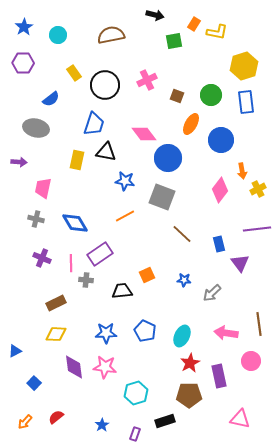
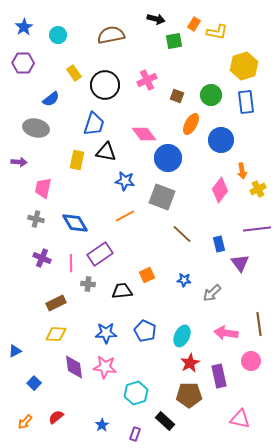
black arrow at (155, 15): moved 1 px right, 4 px down
gray cross at (86, 280): moved 2 px right, 4 px down
black rectangle at (165, 421): rotated 60 degrees clockwise
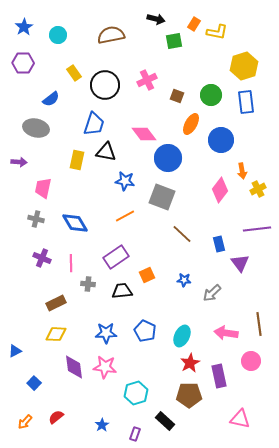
purple rectangle at (100, 254): moved 16 px right, 3 px down
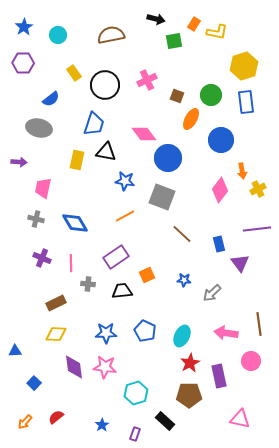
orange ellipse at (191, 124): moved 5 px up
gray ellipse at (36, 128): moved 3 px right
blue triangle at (15, 351): rotated 24 degrees clockwise
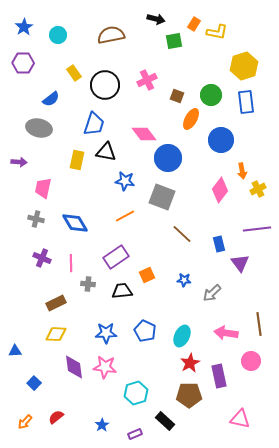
purple rectangle at (135, 434): rotated 48 degrees clockwise
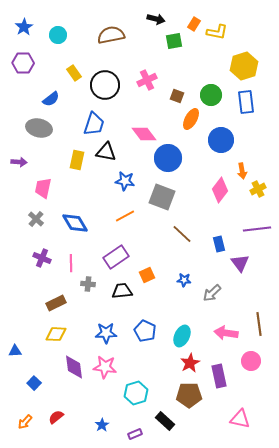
gray cross at (36, 219): rotated 28 degrees clockwise
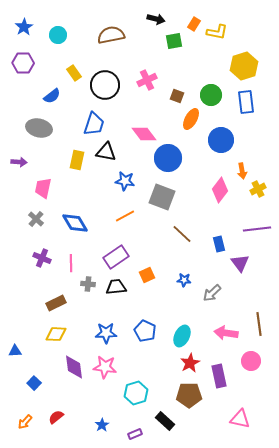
blue semicircle at (51, 99): moved 1 px right, 3 px up
black trapezoid at (122, 291): moved 6 px left, 4 px up
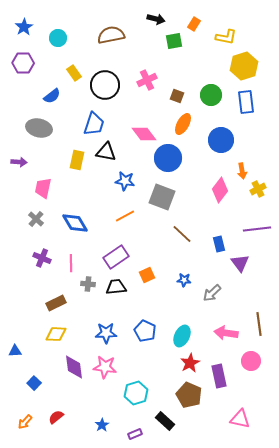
yellow L-shape at (217, 32): moved 9 px right, 5 px down
cyan circle at (58, 35): moved 3 px down
orange ellipse at (191, 119): moved 8 px left, 5 px down
brown pentagon at (189, 395): rotated 25 degrees clockwise
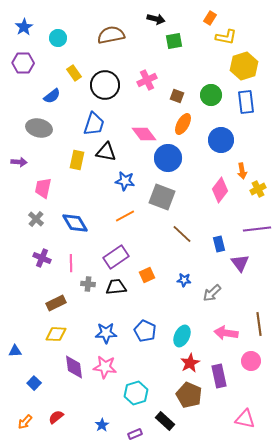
orange rectangle at (194, 24): moved 16 px right, 6 px up
pink triangle at (240, 419): moved 5 px right
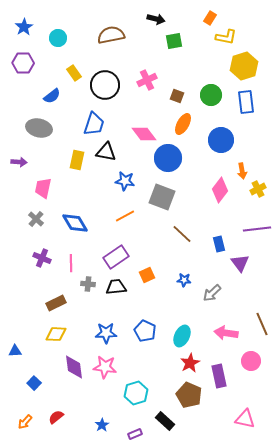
brown line at (259, 324): moved 3 px right; rotated 15 degrees counterclockwise
